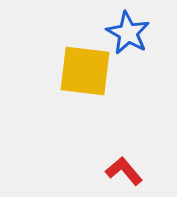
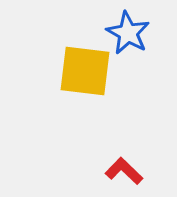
red L-shape: rotated 6 degrees counterclockwise
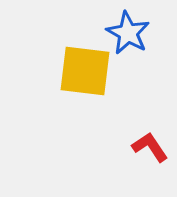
red L-shape: moved 26 px right, 24 px up; rotated 12 degrees clockwise
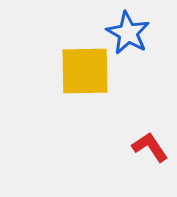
yellow square: rotated 8 degrees counterclockwise
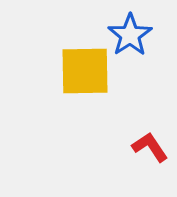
blue star: moved 2 px right, 2 px down; rotated 9 degrees clockwise
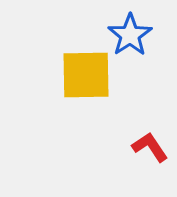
yellow square: moved 1 px right, 4 px down
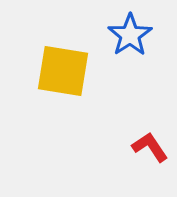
yellow square: moved 23 px left, 4 px up; rotated 10 degrees clockwise
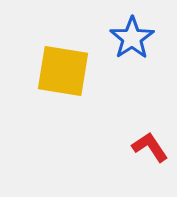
blue star: moved 2 px right, 3 px down
